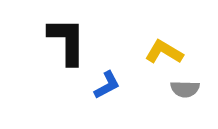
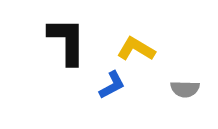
yellow L-shape: moved 28 px left, 3 px up
blue L-shape: moved 5 px right
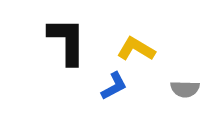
blue L-shape: moved 2 px right, 1 px down
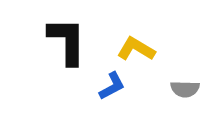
blue L-shape: moved 2 px left
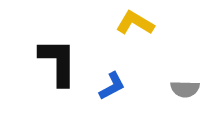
black L-shape: moved 9 px left, 21 px down
yellow L-shape: moved 1 px left, 26 px up
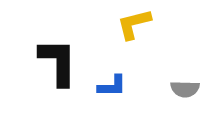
yellow L-shape: moved 1 px left, 1 px down; rotated 45 degrees counterclockwise
blue L-shape: rotated 28 degrees clockwise
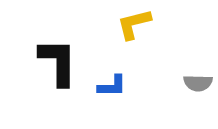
gray semicircle: moved 13 px right, 6 px up
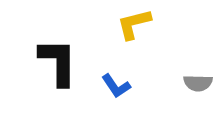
blue L-shape: moved 4 px right; rotated 56 degrees clockwise
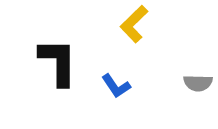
yellow L-shape: rotated 30 degrees counterclockwise
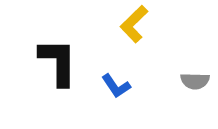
gray semicircle: moved 3 px left, 2 px up
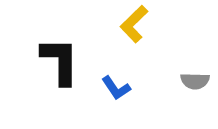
black L-shape: moved 2 px right, 1 px up
blue L-shape: moved 2 px down
